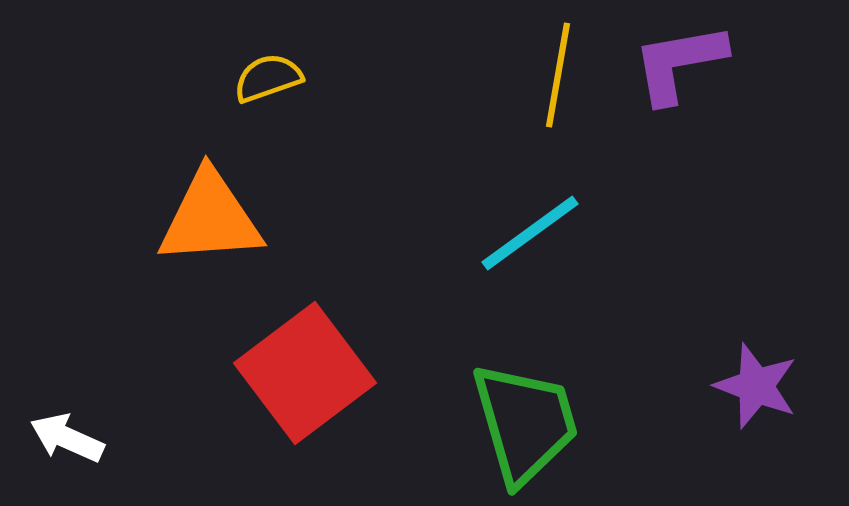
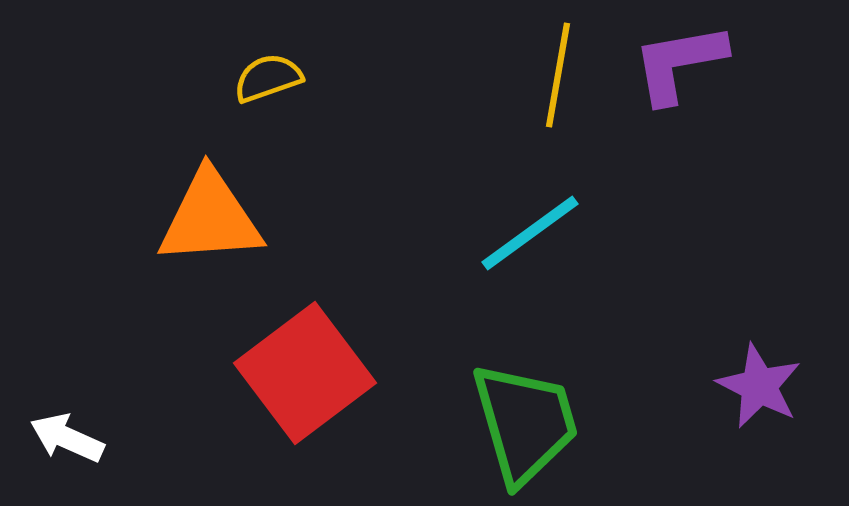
purple star: moved 3 px right; rotated 6 degrees clockwise
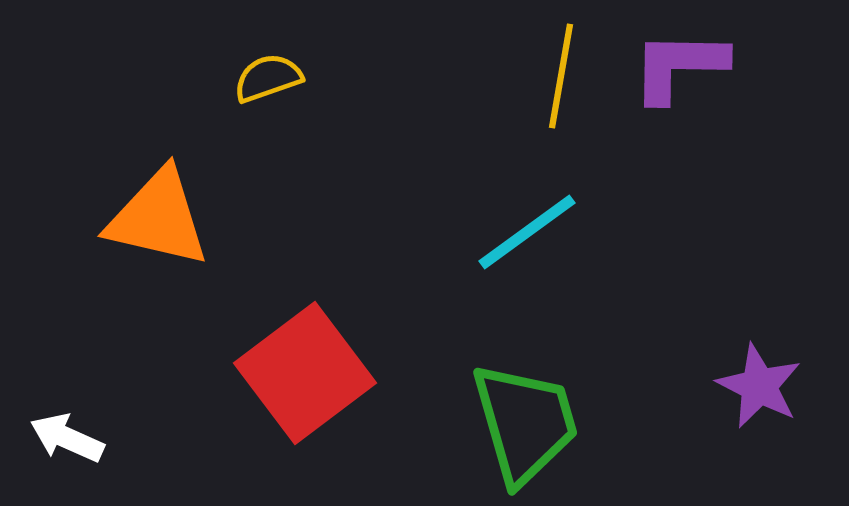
purple L-shape: moved 3 px down; rotated 11 degrees clockwise
yellow line: moved 3 px right, 1 px down
orange triangle: moved 52 px left; rotated 17 degrees clockwise
cyan line: moved 3 px left, 1 px up
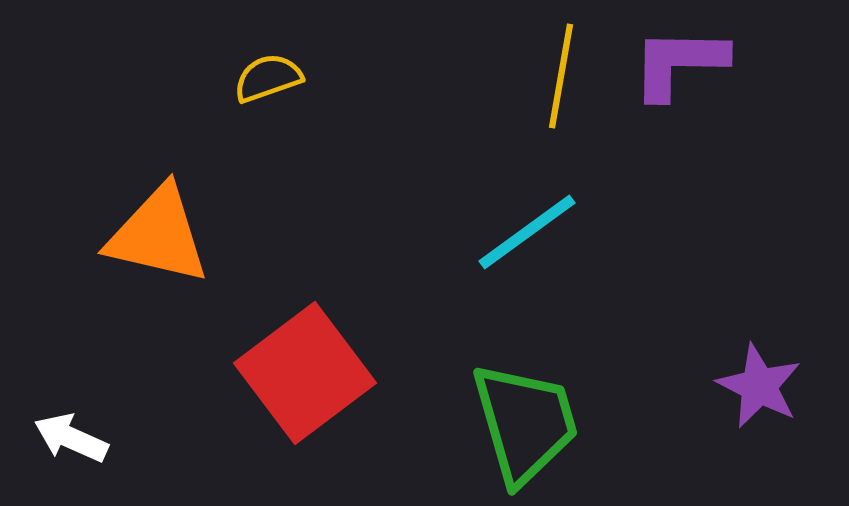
purple L-shape: moved 3 px up
orange triangle: moved 17 px down
white arrow: moved 4 px right
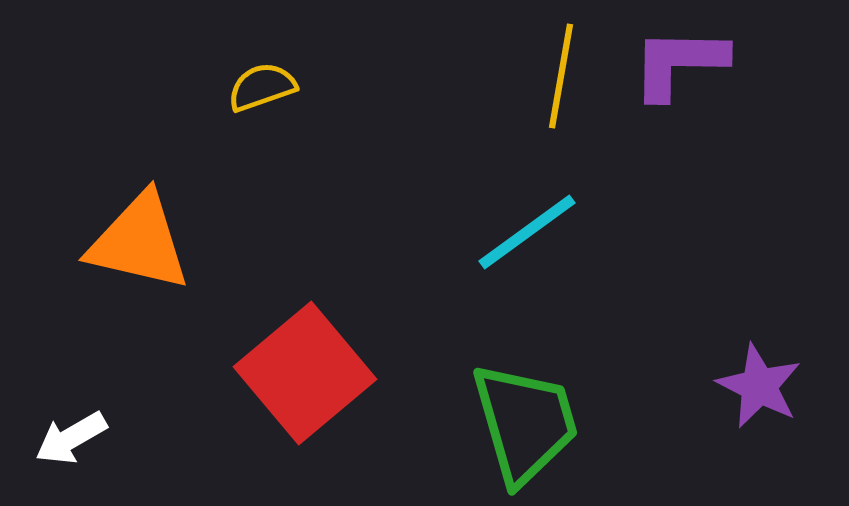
yellow semicircle: moved 6 px left, 9 px down
orange triangle: moved 19 px left, 7 px down
red square: rotated 3 degrees counterclockwise
white arrow: rotated 54 degrees counterclockwise
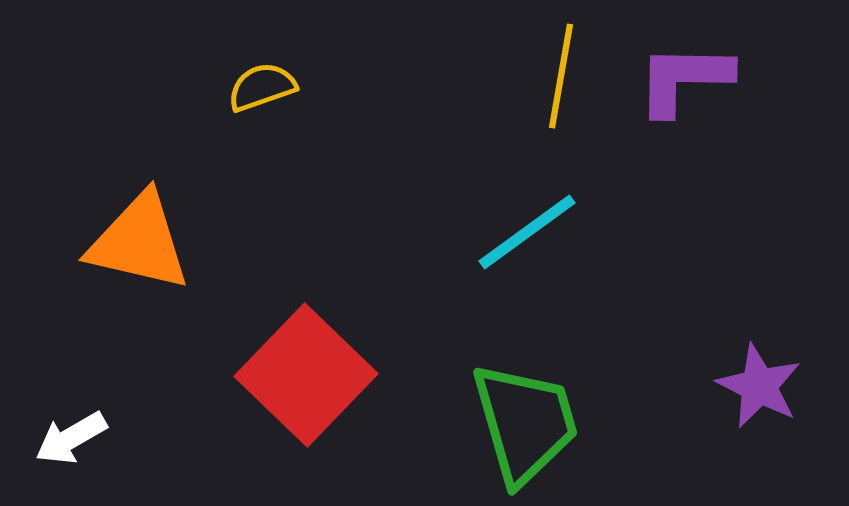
purple L-shape: moved 5 px right, 16 px down
red square: moved 1 px right, 2 px down; rotated 6 degrees counterclockwise
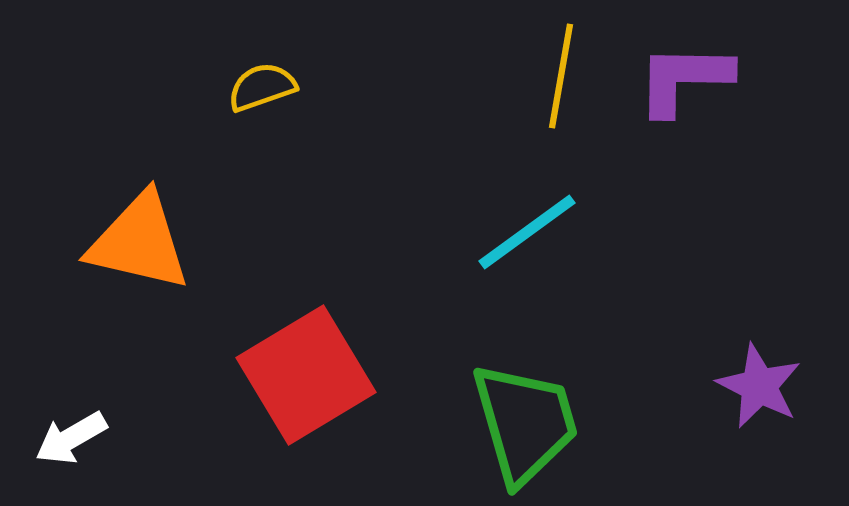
red square: rotated 15 degrees clockwise
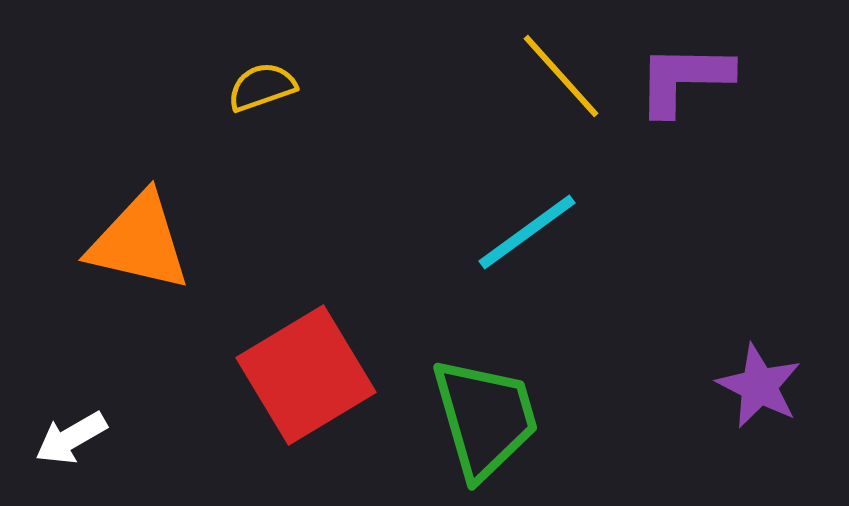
yellow line: rotated 52 degrees counterclockwise
green trapezoid: moved 40 px left, 5 px up
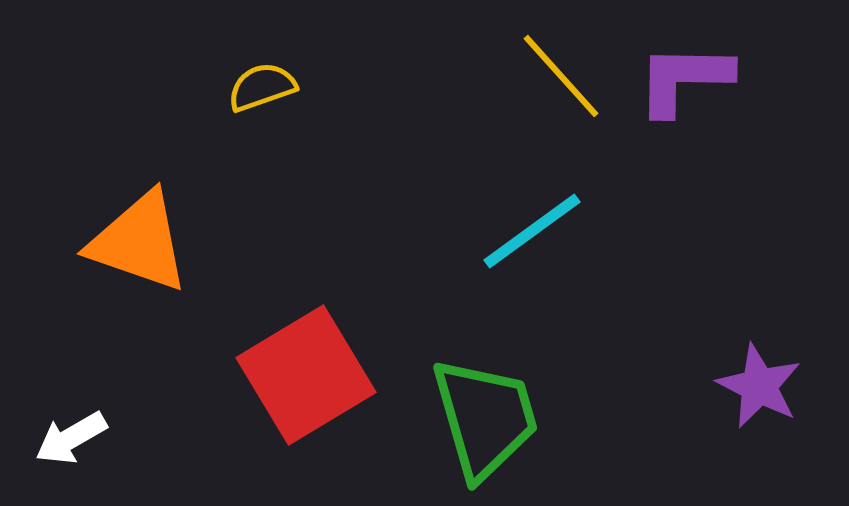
cyan line: moved 5 px right, 1 px up
orange triangle: rotated 6 degrees clockwise
